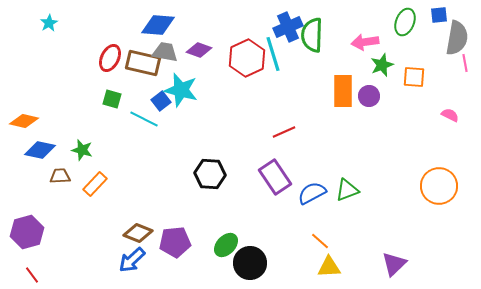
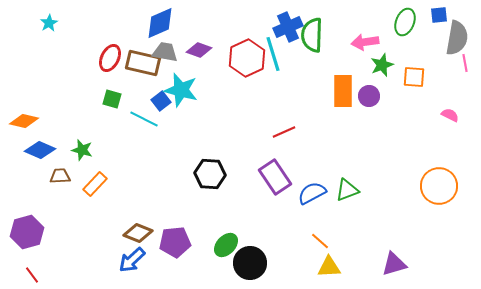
blue diamond at (158, 25): moved 2 px right, 2 px up; rotated 28 degrees counterclockwise
blue diamond at (40, 150): rotated 12 degrees clockwise
purple triangle at (394, 264): rotated 28 degrees clockwise
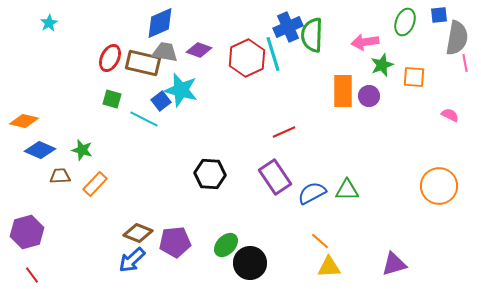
green triangle at (347, 190): rotated 20 degrees clockwise
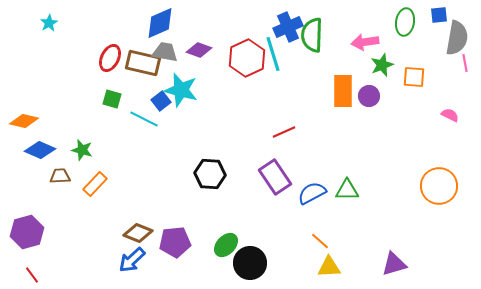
green ellipse at (405, 22): rotated 12 degrees counterclockwise
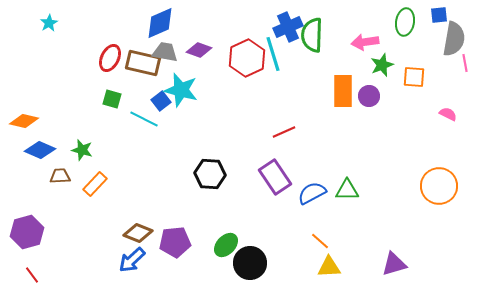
gray semicircle at (457, 38): moved 3 px left, 1 px down
pink semicircle at (450, 115): moved 2 px left, 1 px up
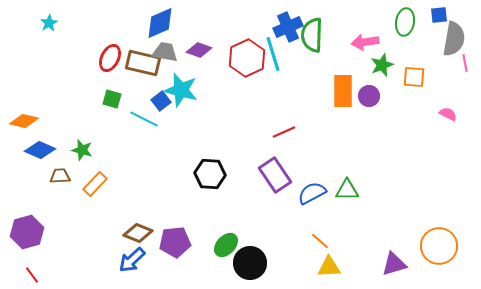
purple rectangle at (275, 177): moved 2 px up
orange circle at (439, 186): moved 60 px down
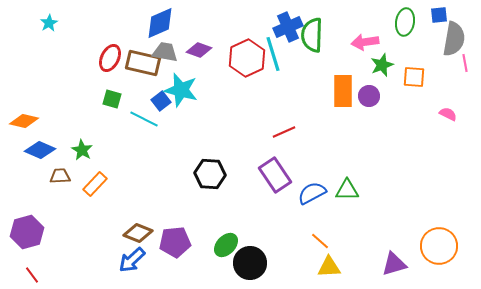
green star at (82, 150): rotated 15 degrees clockwise
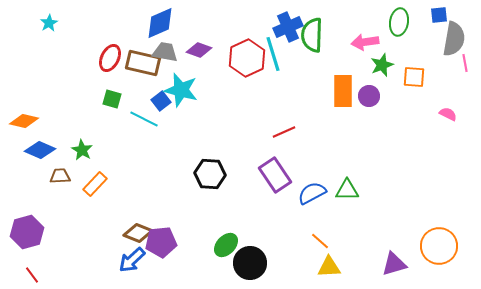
green ellipse at (405, 22): moved 6 px left
purple pentagon at (175, 242): moved 14 px left
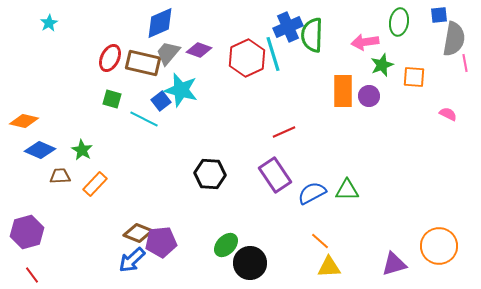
gray trapezoid at (165, 52): moved 3 px right, 1 px down; rotated 60 degrees counterclockwise
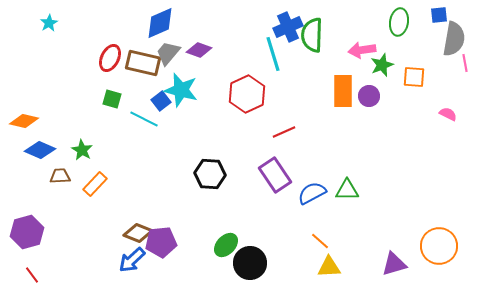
pink arrow at (365, 42): moved 3 px left, 8 px down
red hexagon at (247, 58): moved 36 px down
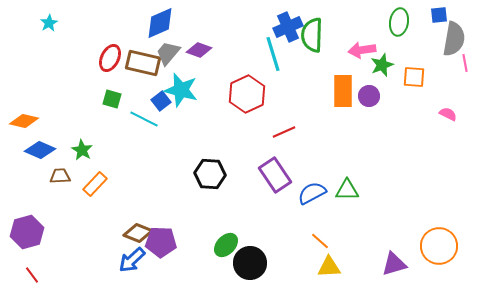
purple pentagon at (161, 242): rotated 8 degrees clockwise
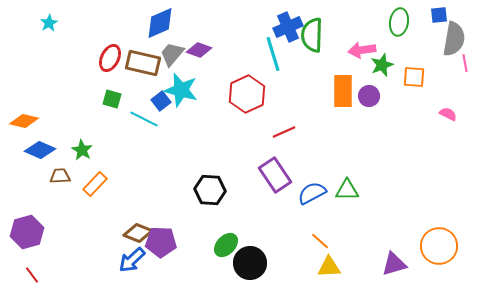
gray trapezoid at (168, 53): moved 4 px right, 1 px down
black hexagon at (210, 174): moved 16 px down
